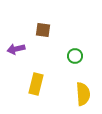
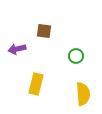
brown square: moved 1 px right, 1 px down
purple arrow: moved 1 px right
green circle: moved 1 px right
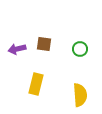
brown square: moved 13 px down
green circle: moved 4 px right, 7 px up
yellow semicircle: moved 3 px left, 1 px down
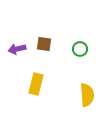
yellow semicircle: moved 7 px right
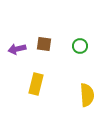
green circle: moved 3 px up
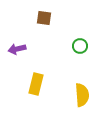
brown square: moved 26 px up
yellow semicircle: moved 5 px left
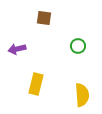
green circle: moved 2 px left
